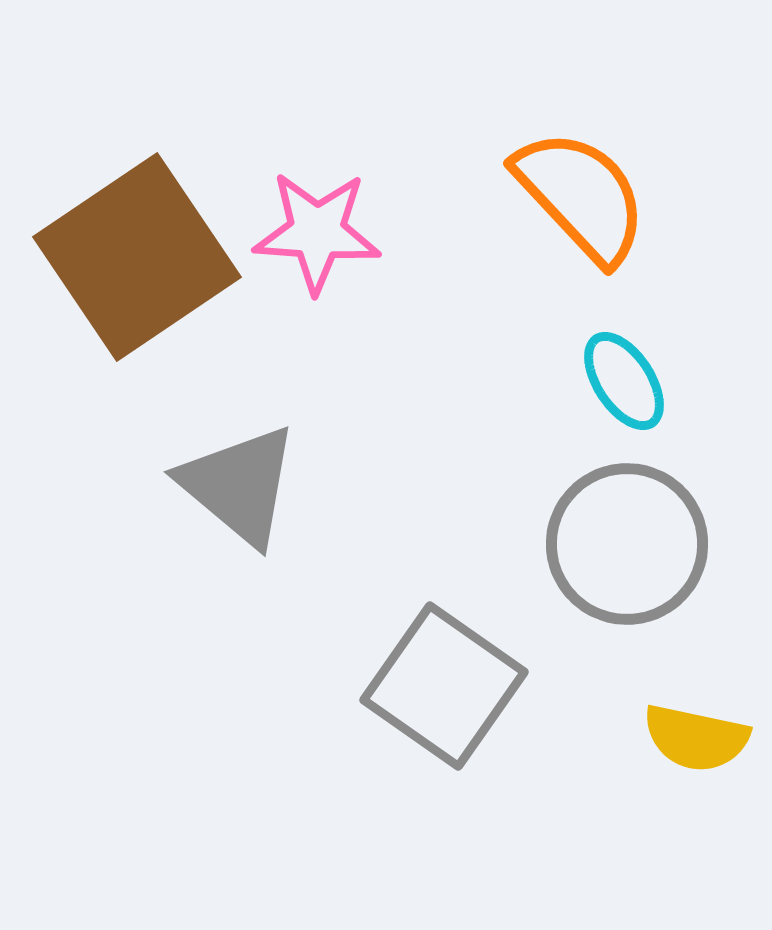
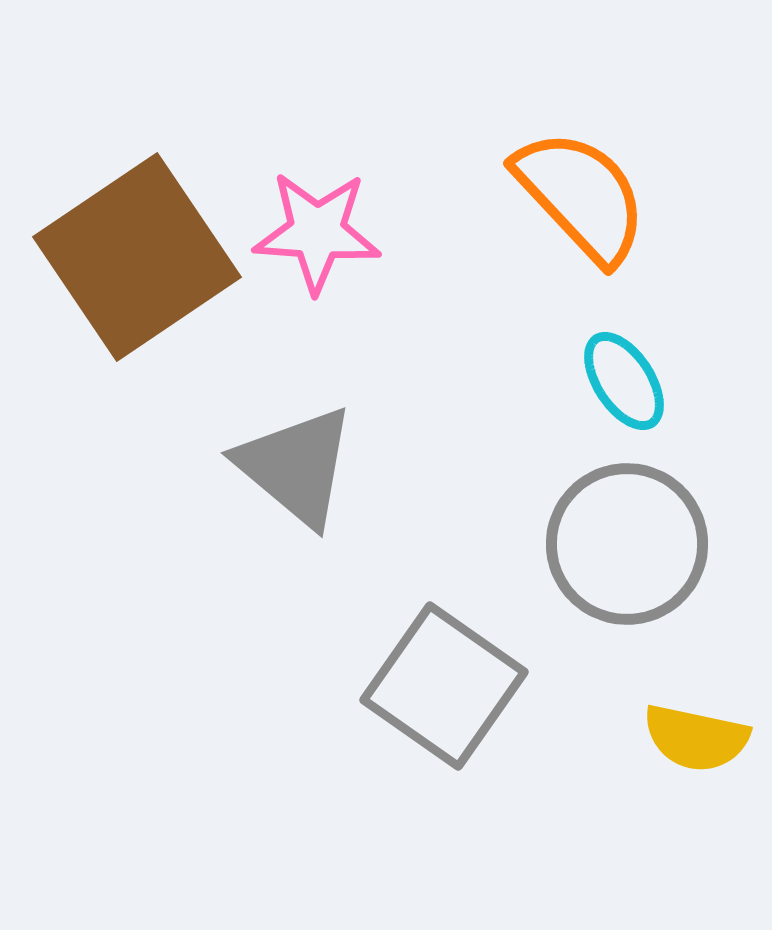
gray triangle: moved 57 px right, 19 px up
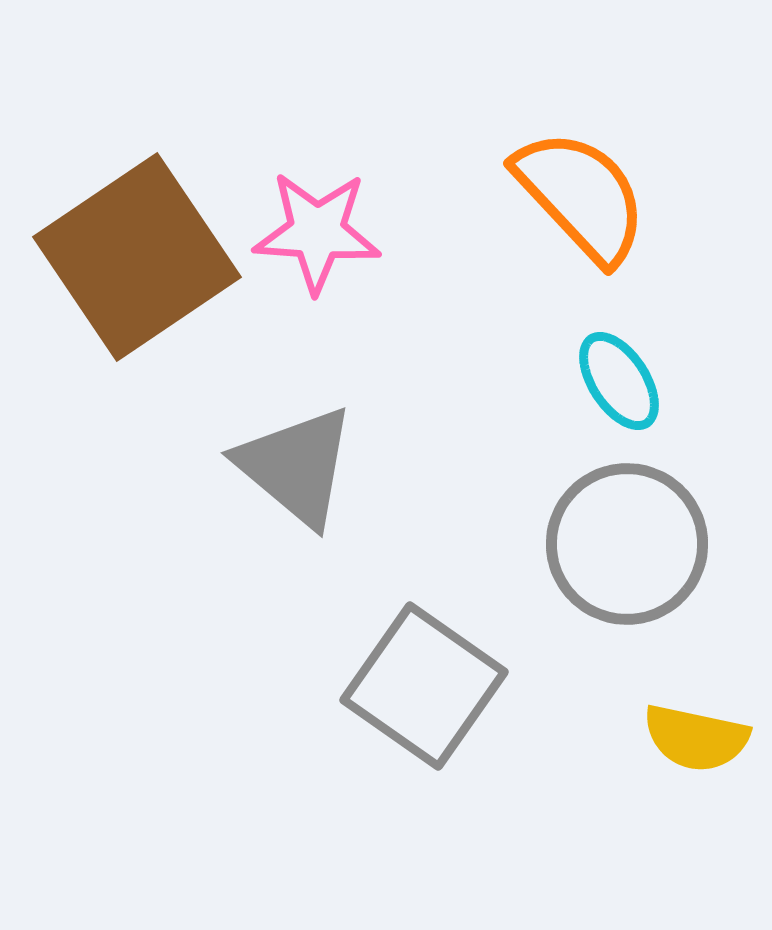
cyan ellipse: moved 5 px left
gray square: moved 20 px left
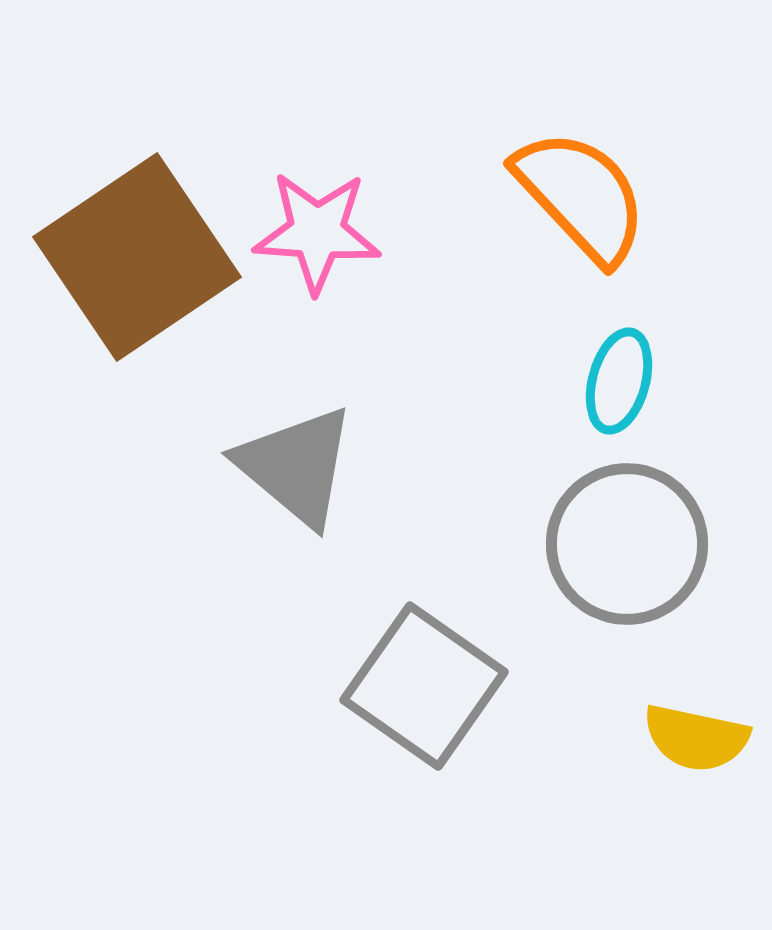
cyan ellipse: rotated 48 degrees clockwise
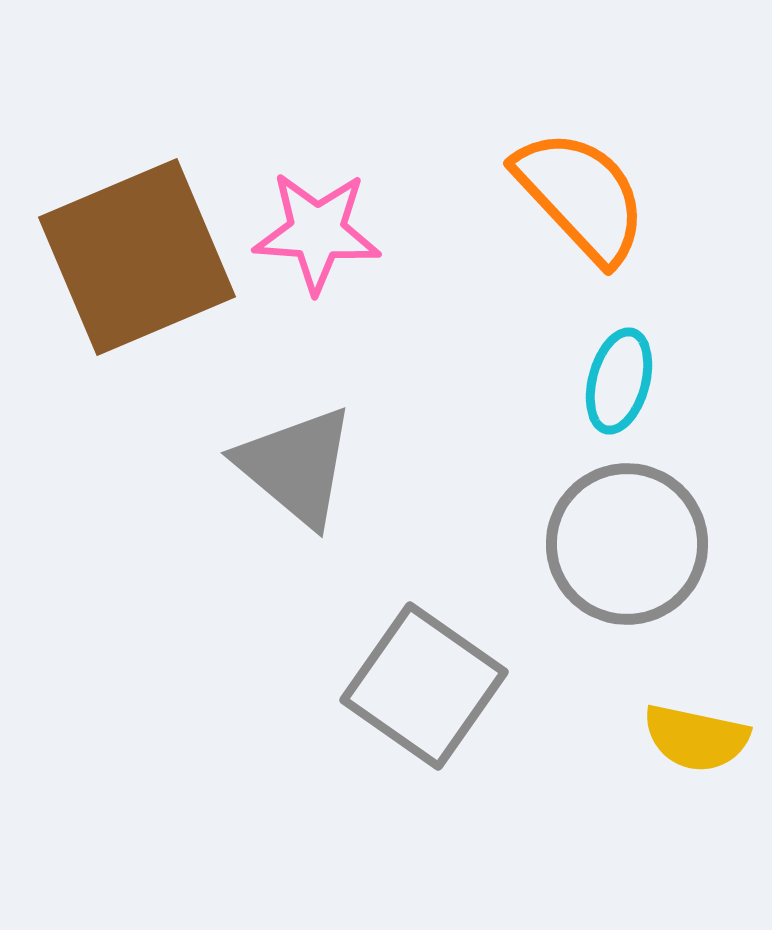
brown square: rotated 11 degrees clockwise
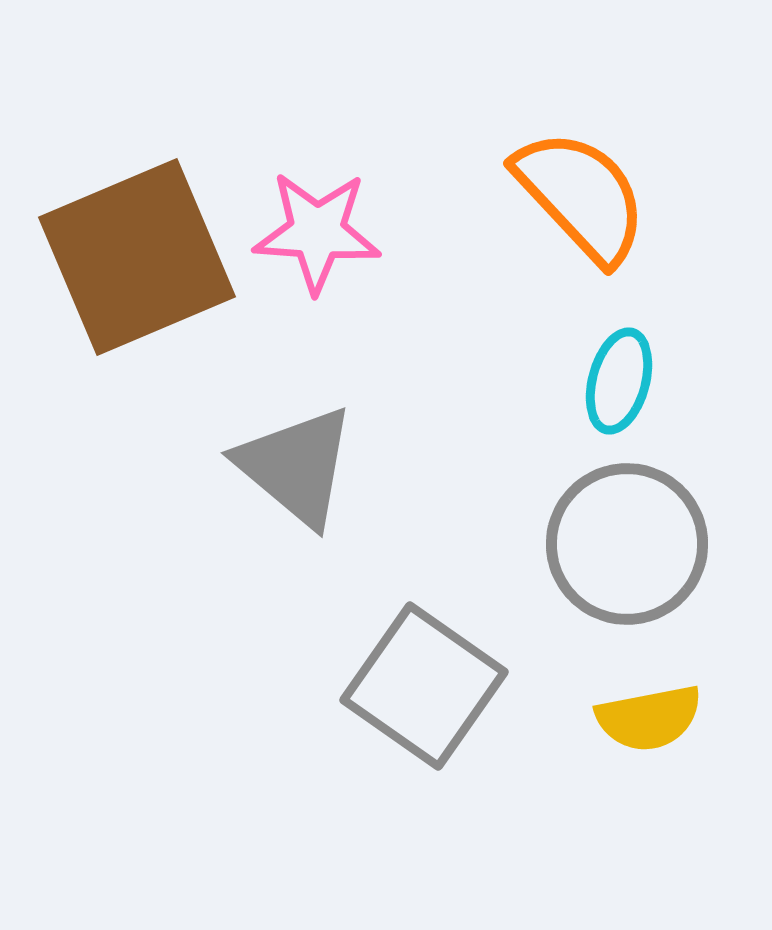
yellow semicircle: moved 47 px left, 20 px up; rotated 23 degrees counterclockwise
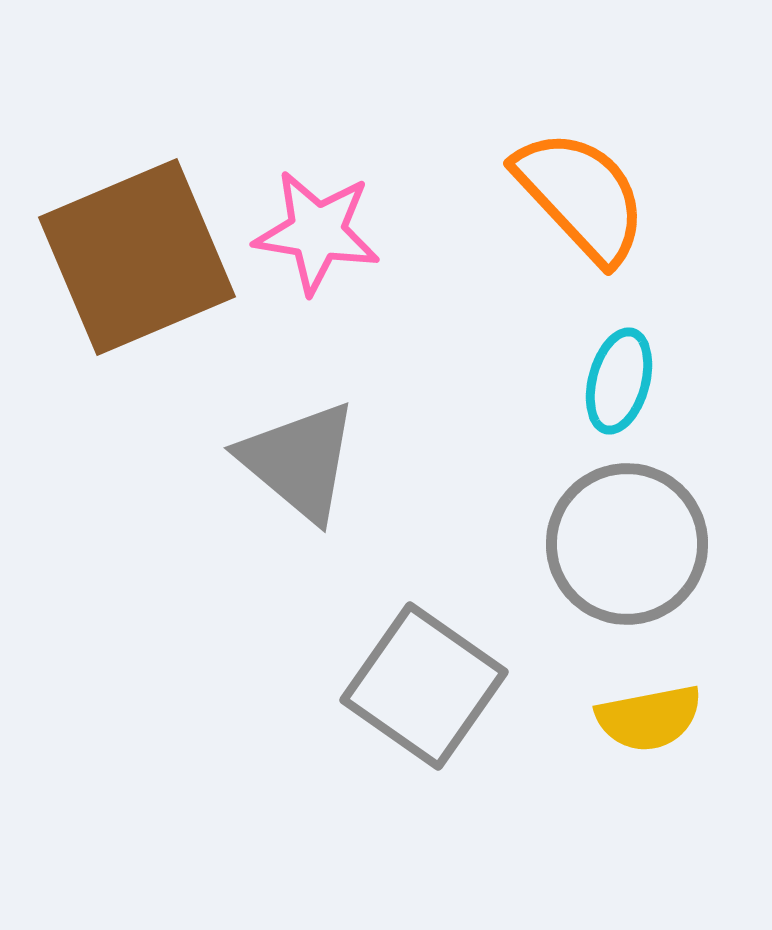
pink star: rotated 5 degrees clockwise
gray triangle: moved 3 px right, 5 px up
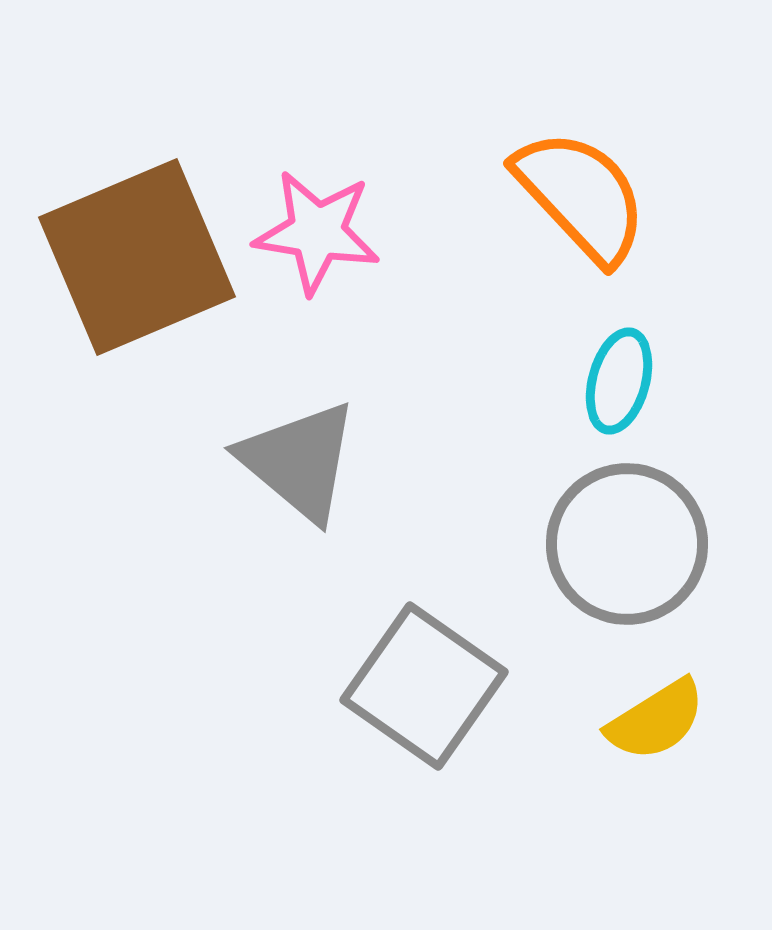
yellow semicircle: moved 7 px right, 2 px down; rotated 21 degrees counterclockwise
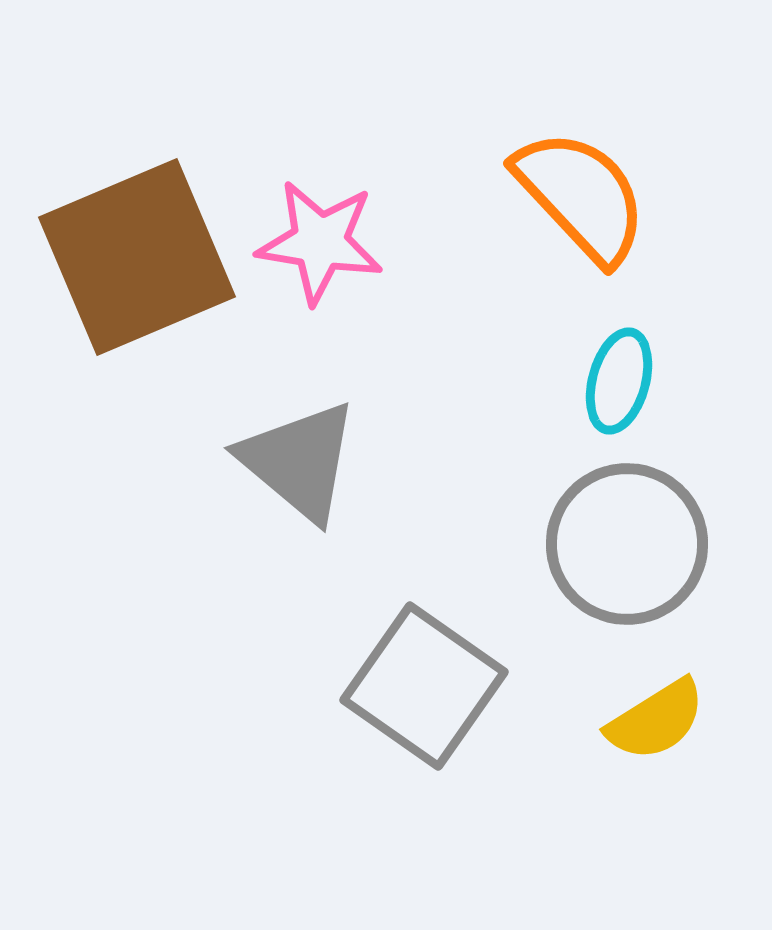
pink star: moved 3 px right, 10 px down
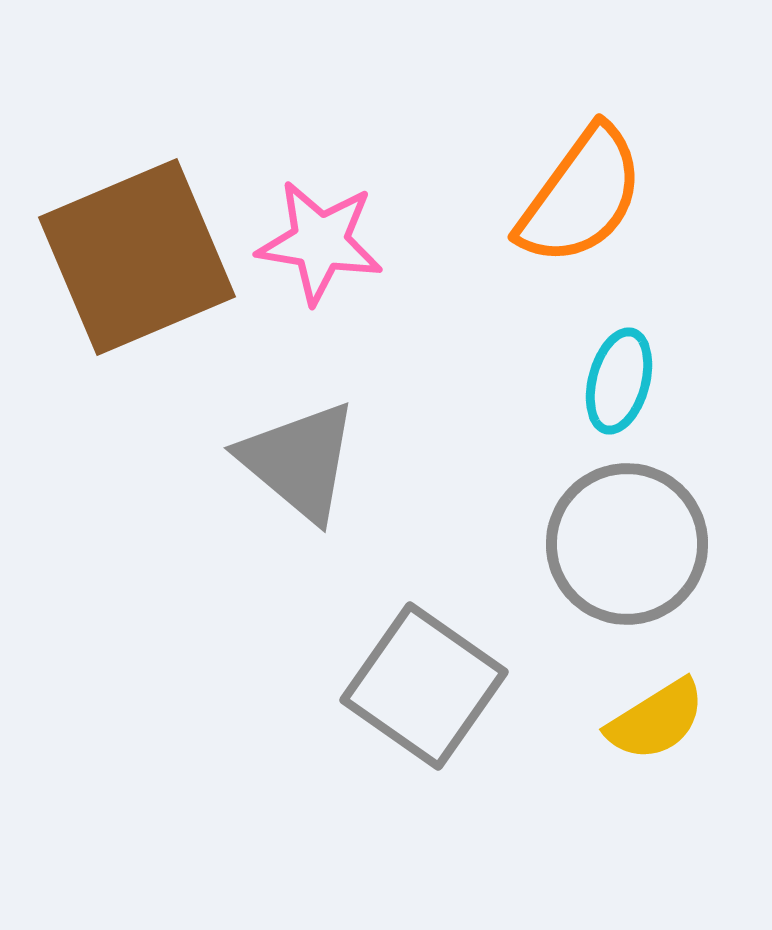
orange semicircle: rotated 79 degrees clockwise
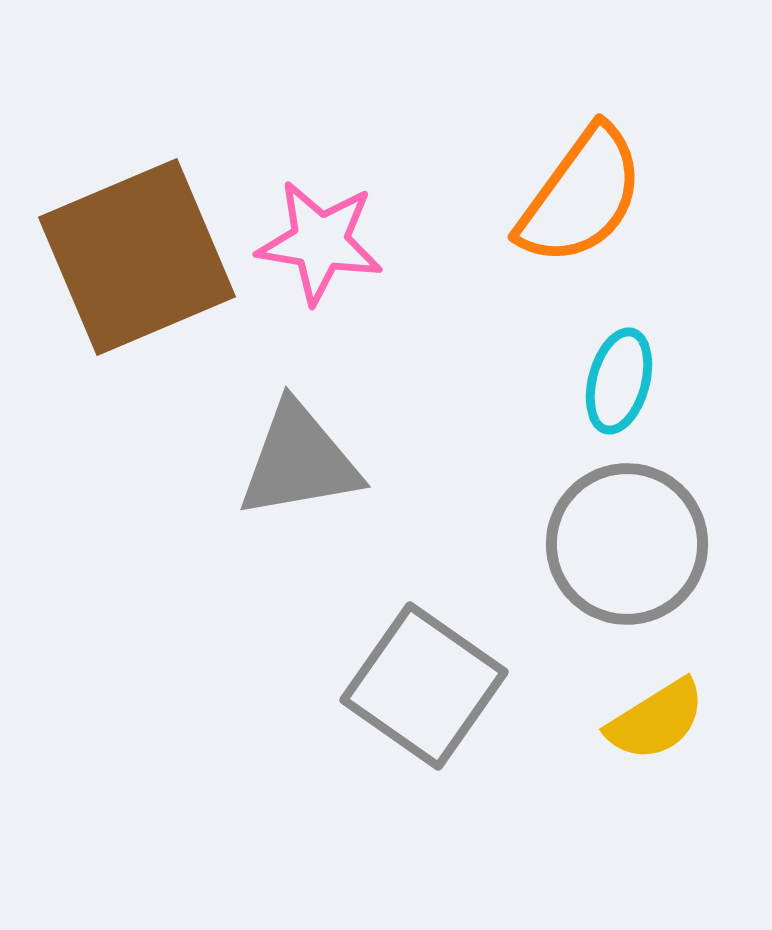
gray triangle: rotated 50 degrees counterclockwise
